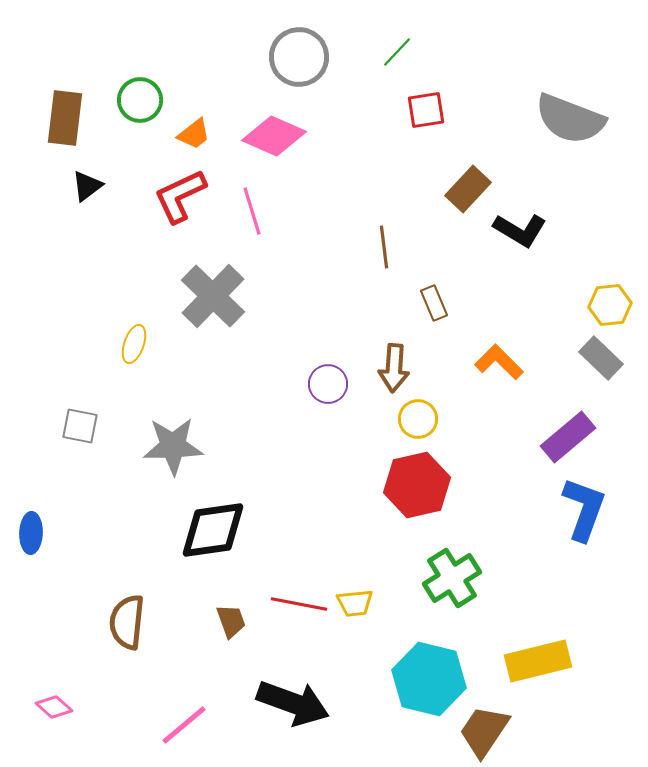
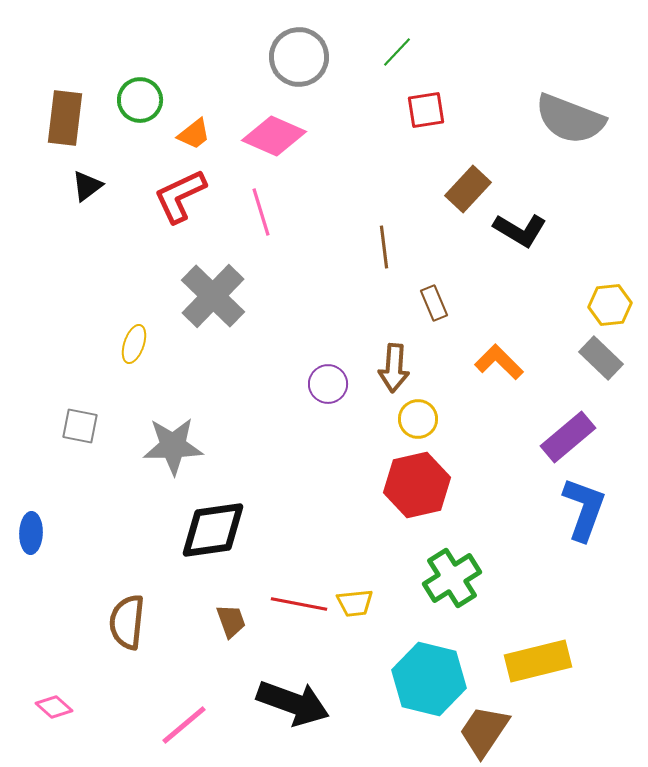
pink line at (252, 211): moved 9 px right, 1 px down
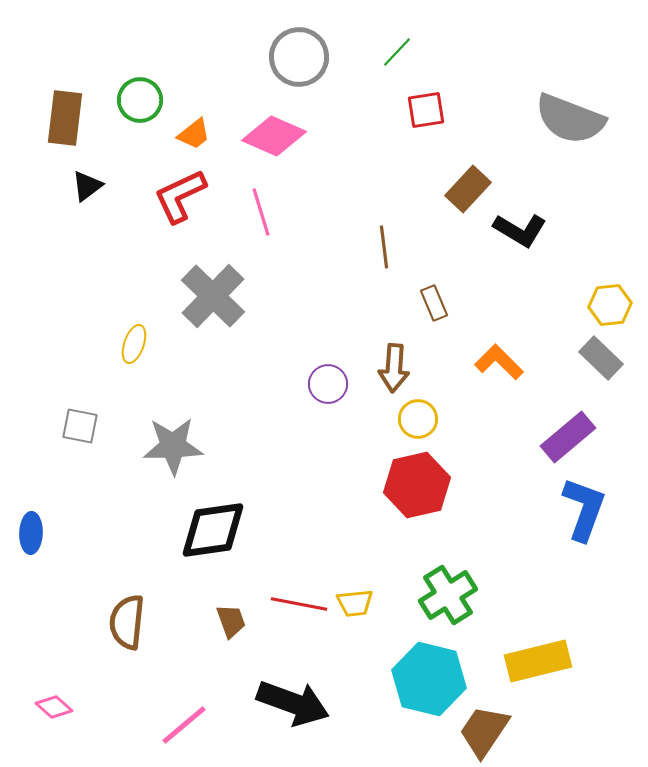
green cross at (452, 578): moved 4 px left, 17 px down
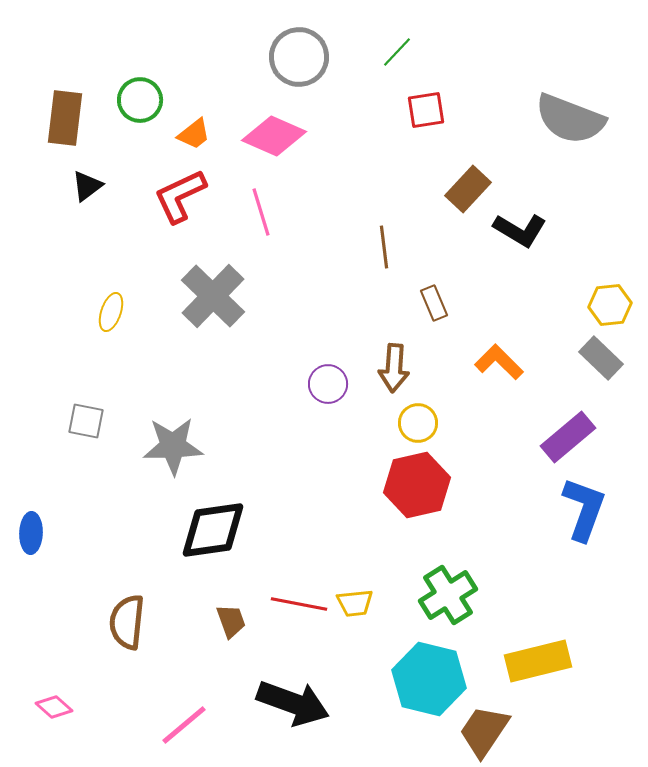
yellow ellipse at (134, 344): moved 23 px left, 32 px up
yellow circle at (418, 419): moved 4 px down
gray square at (80, 426): moved 6 px right, 5 px up
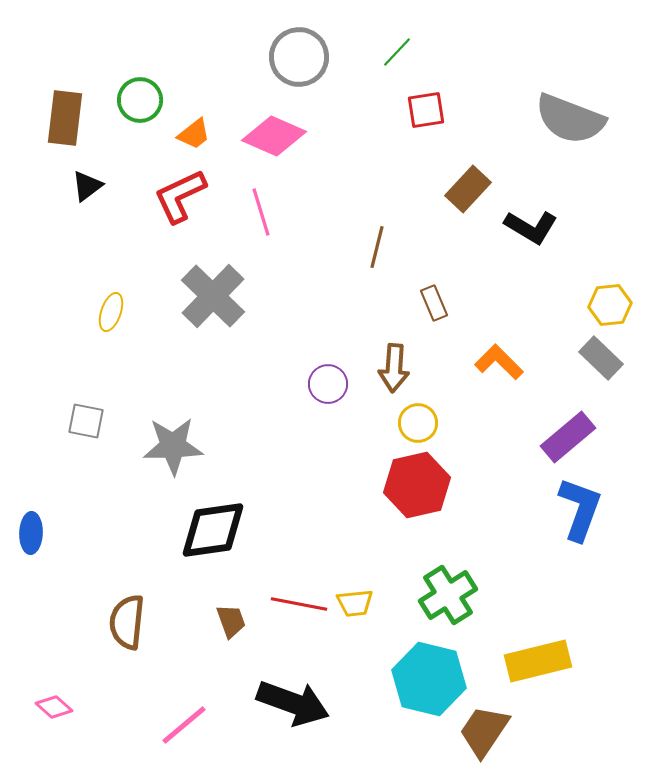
black L-shape at (520, 230): moved 11 px right, 3 px up
brown line at (384, 247): moved 7 px left; rotated 21 degrees clockwise
blue L-shape at (584, 509): moved 4 px left
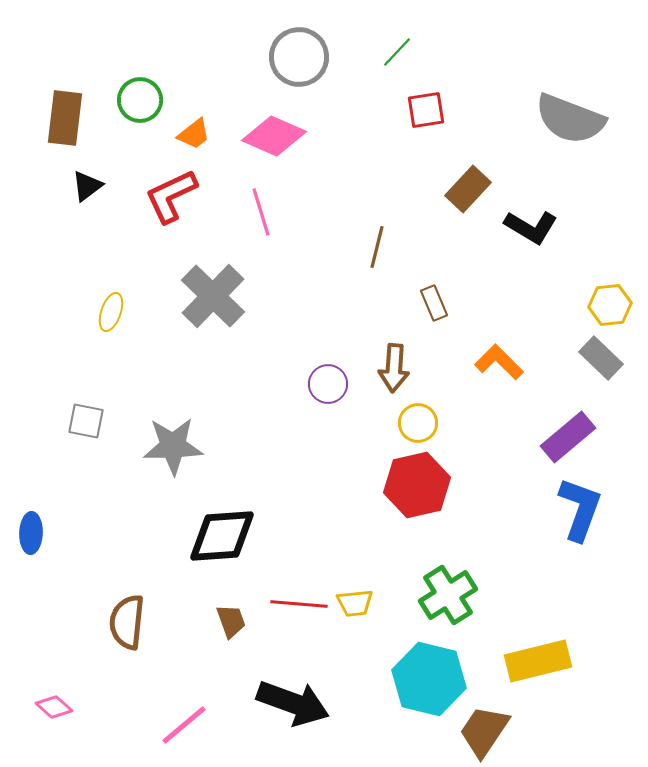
red L-shape at (180, 196): moved 9 px left
black diamond at (213, 530): moved 9 px right, 6 px down; rotated 4 degrees clockwise
red line at (299, 604): rotated 6 degrees counterclockwise
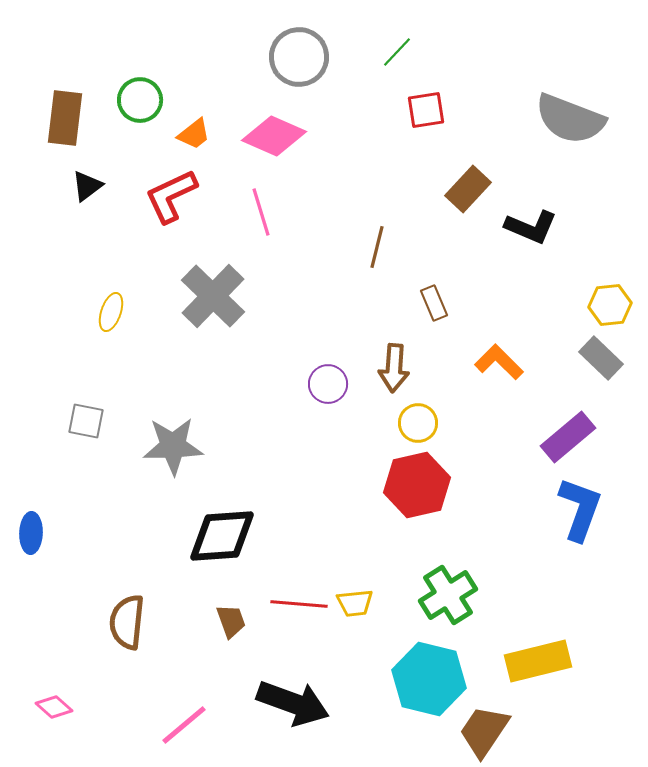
black L-shape at (531, 227): rotated 8 degrees counterclockwise
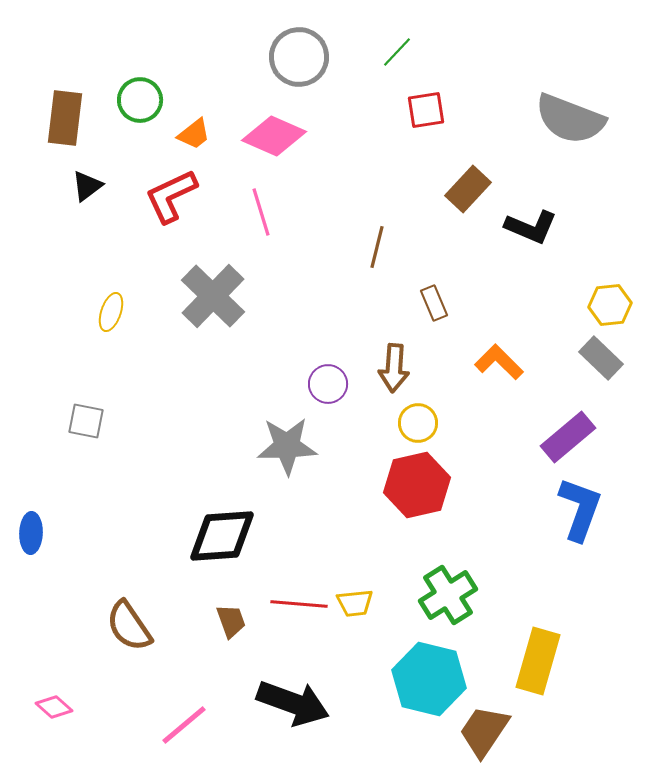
gray star at (173, 446): moved 114 px right
brown semicircle at (127, 622): moved 2 px right, 4 px down; rotated 40 degrees counterclockwise
yellow rectangle at (538, 661): rotated 60 degrees counterclockwise
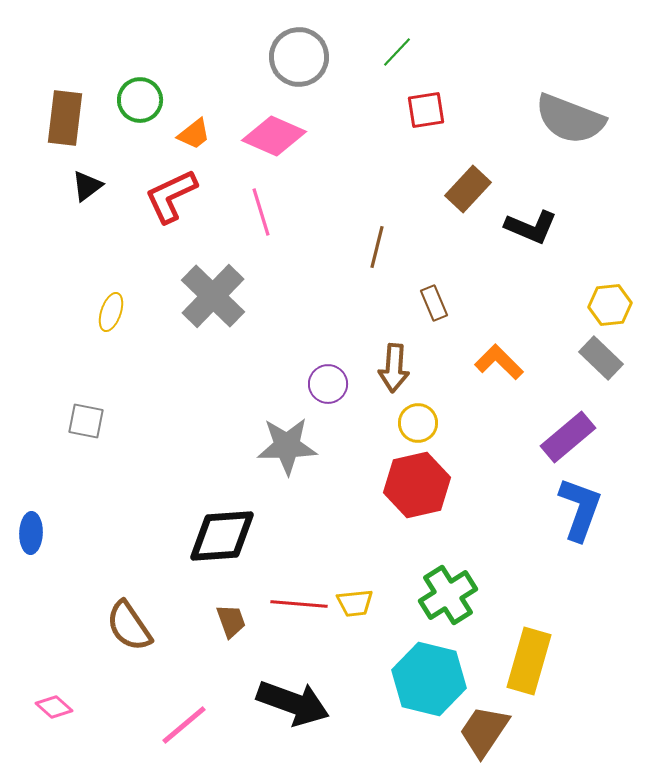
yellow rectangle at (538, 661): moved 9 px left
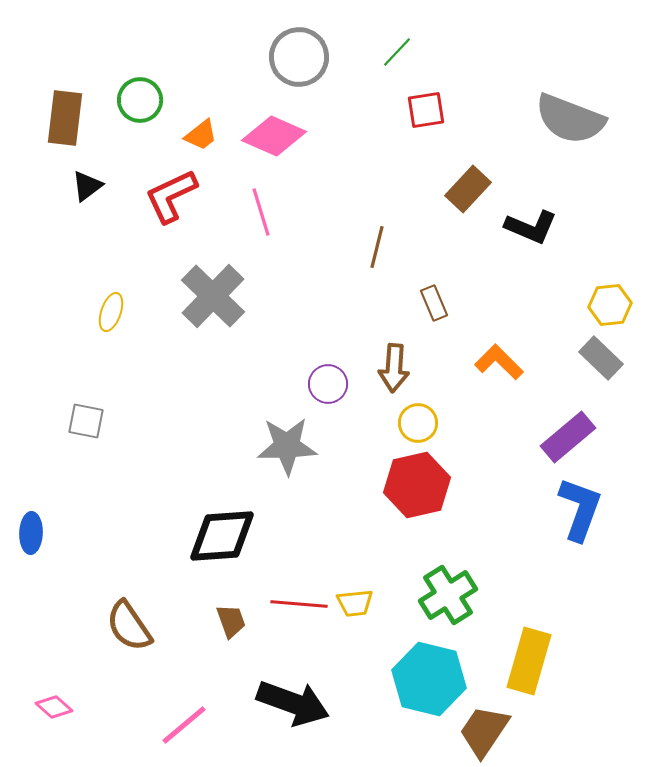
orange trapezoid at (194, 134): moved 7 px right, 1 px down
